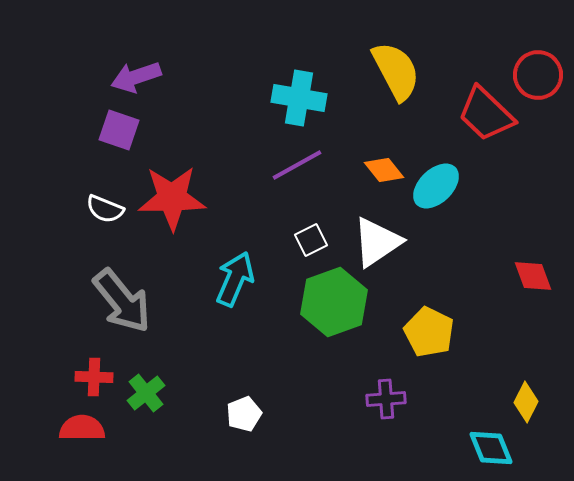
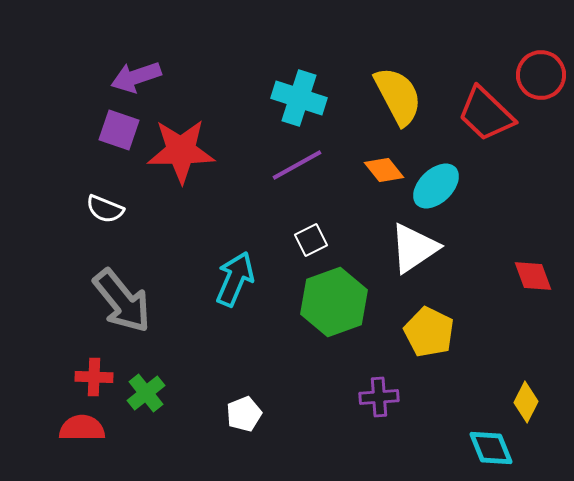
yellow semicircle: moved 2 px right, 25 px down
red circle: moved 3 px right
cyan cross: rotated 8 degrees clockwise
red star: moved 9 px right, 47 px up
white triangle: moved 37 px right, 6 px down
purple cross: moved 7 px left, 2 px up
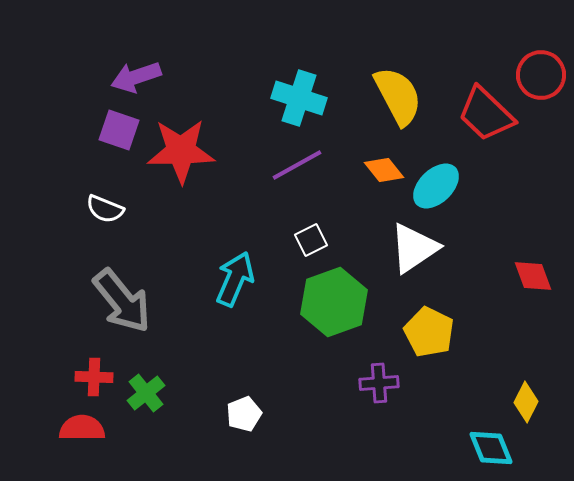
purple cross: moved 14 px up
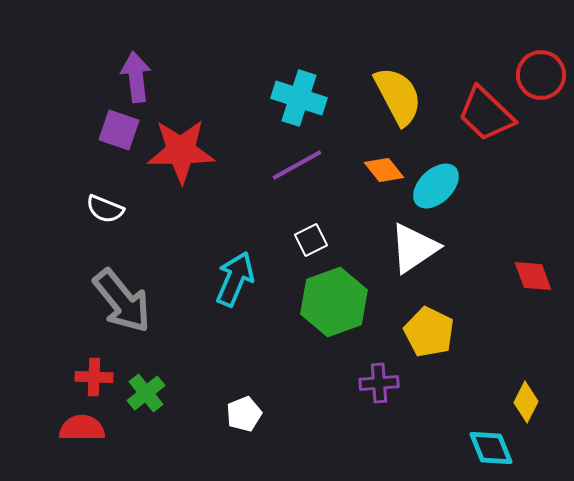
purple arrow: rotated 102 degrees clockwise
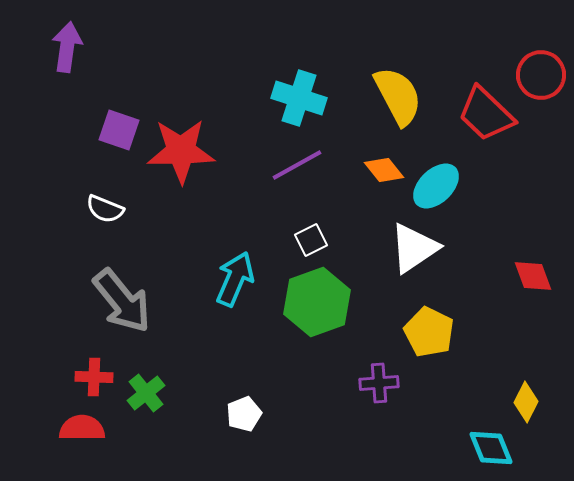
purple arrow: moved 69 px left, 30 px up; rotated 15 degrees clockwise
green hexagon: moved 17 px left
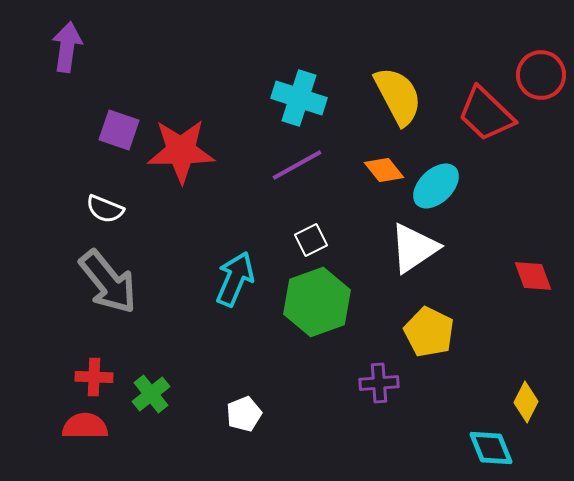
gray arrow: moved 14 px left, 19 px up
green cross: moved 5 px right, 1 px down
red semicircle: moved 3 px right, 2 px up
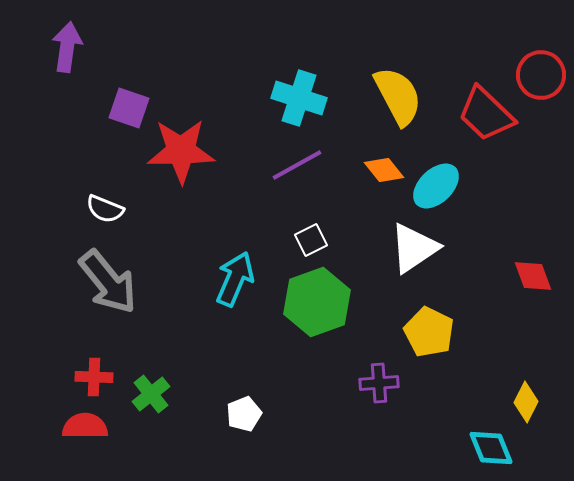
purple square: moved 10 px right, 22 px up
